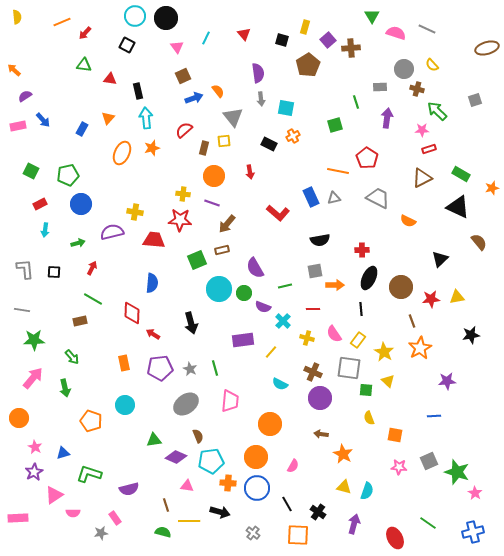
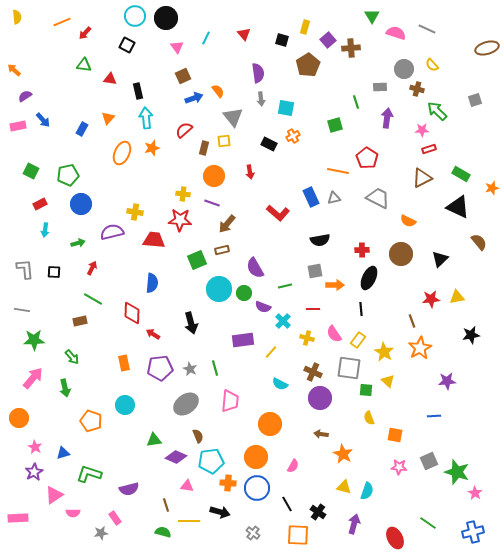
brown circle at (401, 287): moved 33 px up
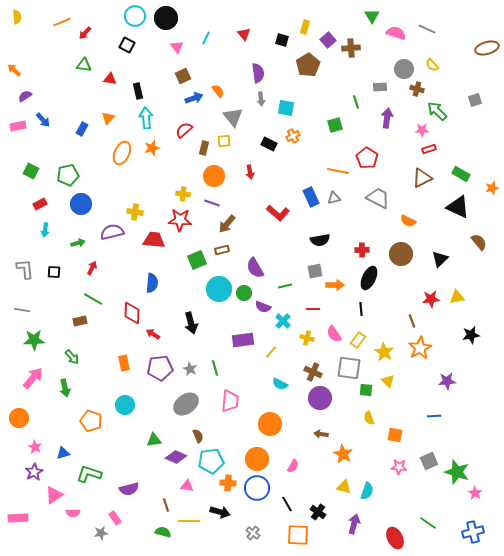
orange circle at (256, 457): moved 1 px right, 2 px down
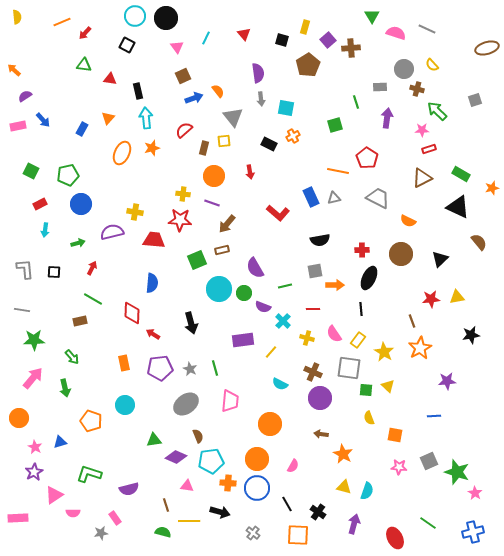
yellow triangle at (388, 381): moved 5 px down
blue triangle at (63, 453): moved 3 px left, 11 px up
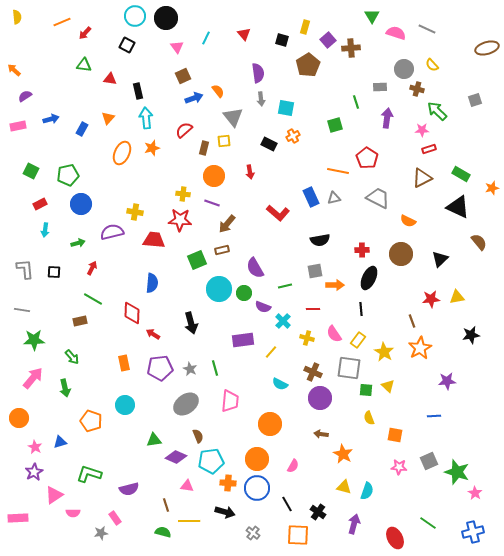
blue arrow at (43, 120): moved 8 px right, 1 px up; rotated 63 degrees counterclockwise
black arrow at (220, 512): moved 5 px right
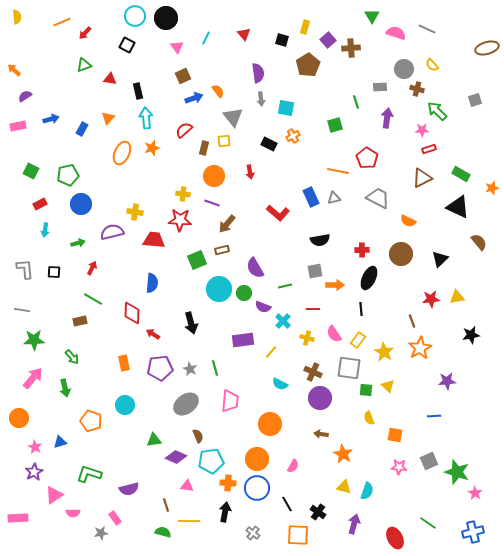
green triangle at (84, 65): rotated 28 degrees counterclockwise
black arrow at (225, 512): rotated 96 degrees counterclockwise
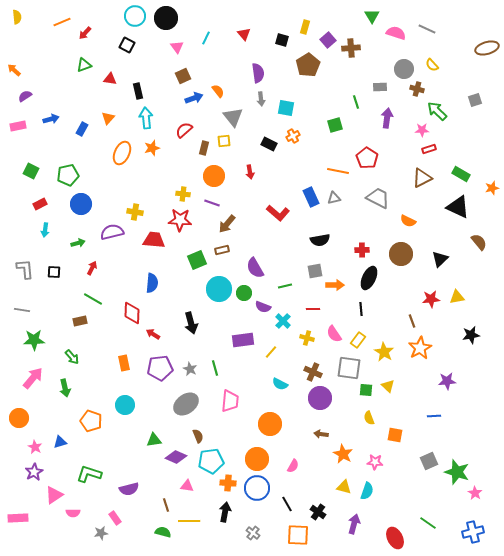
pink star at (399, 467): moved 24 px left, 5 px up
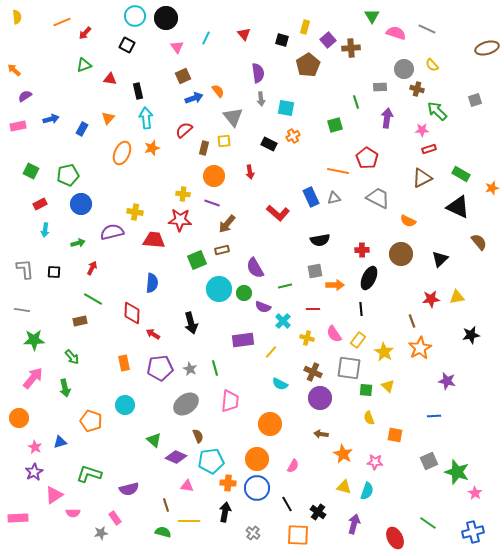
purple star at (447, 381): rotated 18 degrees clockwise
green triangle at (154, 440): rotated 49 degrees clockwise
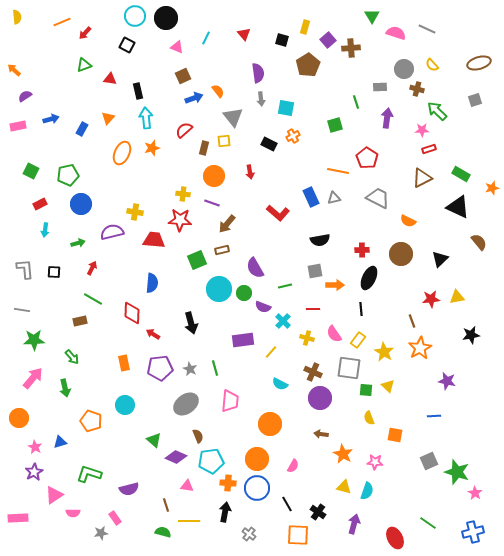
pink triangle at (177, 47): rotated 32 degrees counterclockwise
brown ellipse at (487, 48): moved 8 px left, 15 px down
gray cross at (253, 533): moved 4 px left, 1 px down
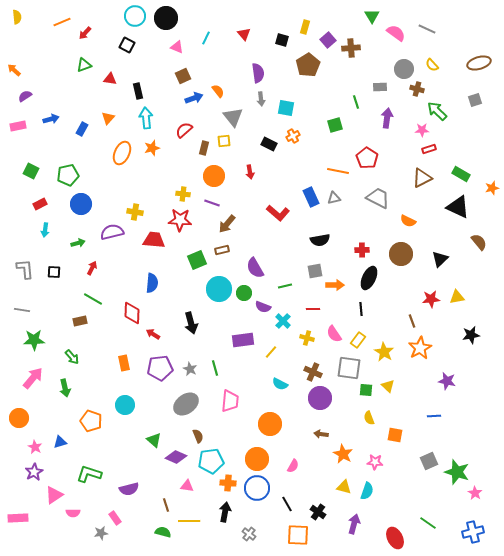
pink semicircle at (396, 33): rotated 18 degrees clockwise
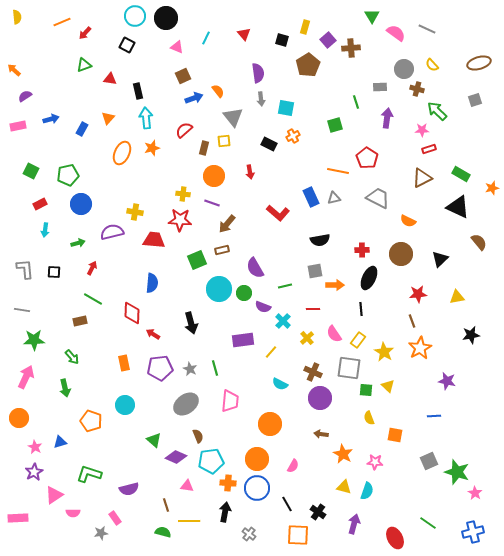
red star at (431, 299): moved 13 px left, 5 px up
yellow cross at (307, 338): rotated 32 degrees clockwise
pink arrow at (33, 378): moved 7 px left, 1 px up; rotated 15 degrees counterclockwise
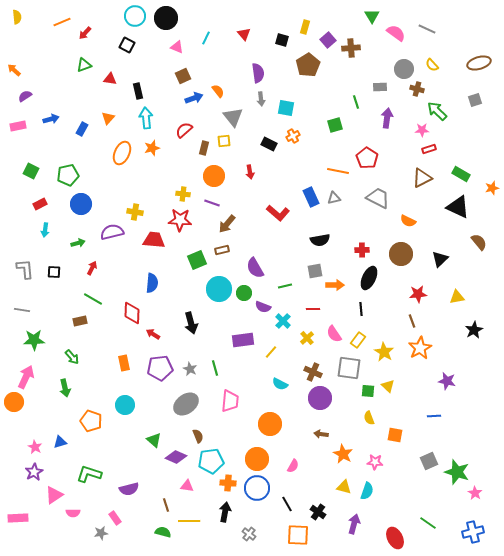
black star at (471, 335): moved 3 px right, 5 px up; rotated 18 degrees counterclockwise
green square at (366, 390): moved 2 px right, 1 px down
orange circle at (19, 418): moved 5 px left, 16 px up
